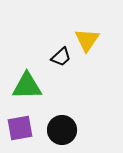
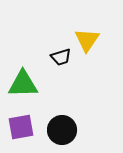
black trapezoid: rotated 25 degrees clockwise
green triangle: moved 4 px left, 2 px up
purple square: moved 1 px right, 1 px up
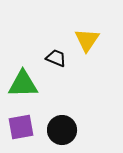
black trapezoid: moved 5 px left, 1 px down; rotated 140 degrees counterclockwise
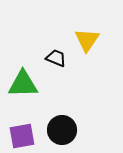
purple square: moved 1 px right, 9 px down
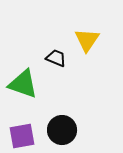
green triangle: rotated 20 degrees clockwise
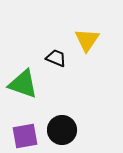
purple square: moved 3 px right
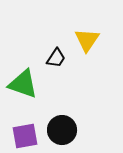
black trapezoid: rotated 100 degrees clockwise
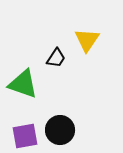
black circle: moved 2 px left
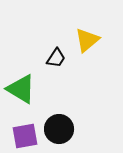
yellow triangle: rotated 16 degrees clockwise
green triangle: moved 2 px left, 5 px down; rotated 12 degrees clockwise
black circle: moved 1 px left, 1 px up
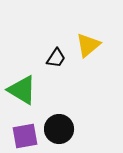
yellow triangle: moved 1 px right, 5 px down
green triangle: moved 1 px right, 1 px down
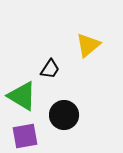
black trapezoid: moved 6 px left, 11 px down
green triangle: moved 6 px down
black circle: moved 5 px right, 14 px up
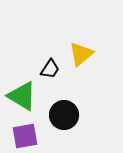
yellow triangle: moved 7 px left, 9 px down
